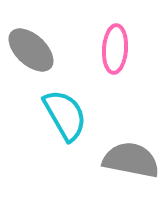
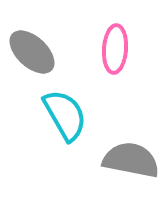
gray ellipse: moved 1 px right, 2 px down
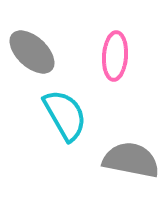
pink ellipse: moved 7 px down
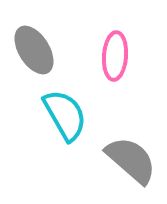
gray ellipse: moved 2 px right, 2 px up; rotated 15 degrees clockwise
gray semicircle: rotated 30 degrees clockwise
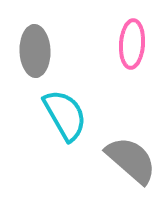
gray ellipse: moved 1 px right, 1 px down; rotated 30 degrees clockwise
pink ellipse: moved 17 px right, 12 px up
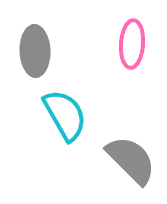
gray semicircle: rotated 4 degrees clockwise
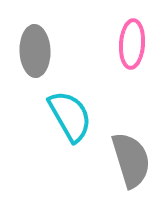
cyan semicircle: moved 5 px right, 1 px down
gray semicircle: rotated 28 degrees clockwise
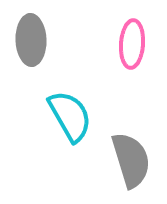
gray ellipse: moved 4 px left, 11 px up
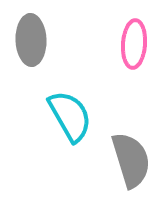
pink ellipse: moved 2 px right
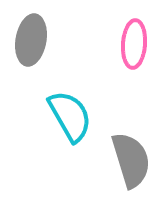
gray ellipse: rotated 12 degrees clockwise
